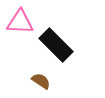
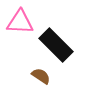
brown semicircle: moved 5 px up
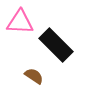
brown semicircle: moved 7 px left
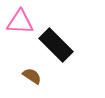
brown semicircle: moved 2 px left
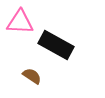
black rectangle: rotated 16 degrees counterclockwise
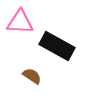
black rectangle: moved 1 px right, 1 px down
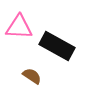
pink triangle: moved 1 px left, 5 px down
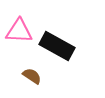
pink triangle: moved 4 px down
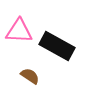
brown semicircle: moved 2 px left
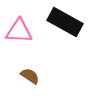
black rectangle: moved 8 px right, 24 px up
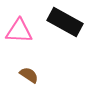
brown semicircle: moved 1 px left, 1 px up
